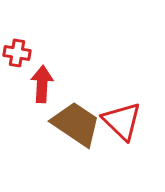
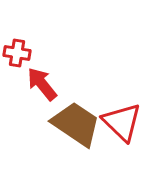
red arrow: rotated 42 degrees counterclockwise
red triangle: moved 1 px down
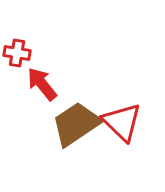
brown trapezoid: rotated 68 degrees counterclockwise
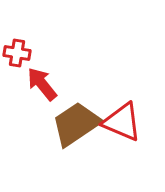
red triangle: rotated 21 degrees counterclockwise
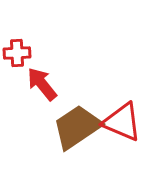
red cross: rotated 12 degrees counterclockwise
brown trapezoid: moved 1 px right, 3 px down
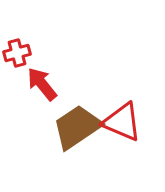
red cross: rotated 12 degrees counterclockwise
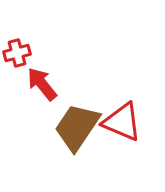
brown trapezoid: rotated 22 degrees counterclockwise
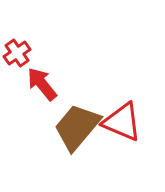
red cross: rotated 20 degrees counterclockwise
brown trapezoid: rotated 6 degrees clockwise
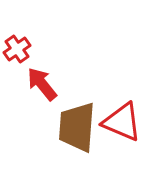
red cross: moved 4 px up
brown trapezoid: rotated 36 degrees counterclockwise
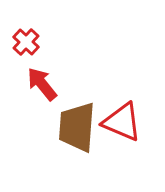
red cross: moved 9 px right, 7 px up; rotated 12 degrees counterclockwise
